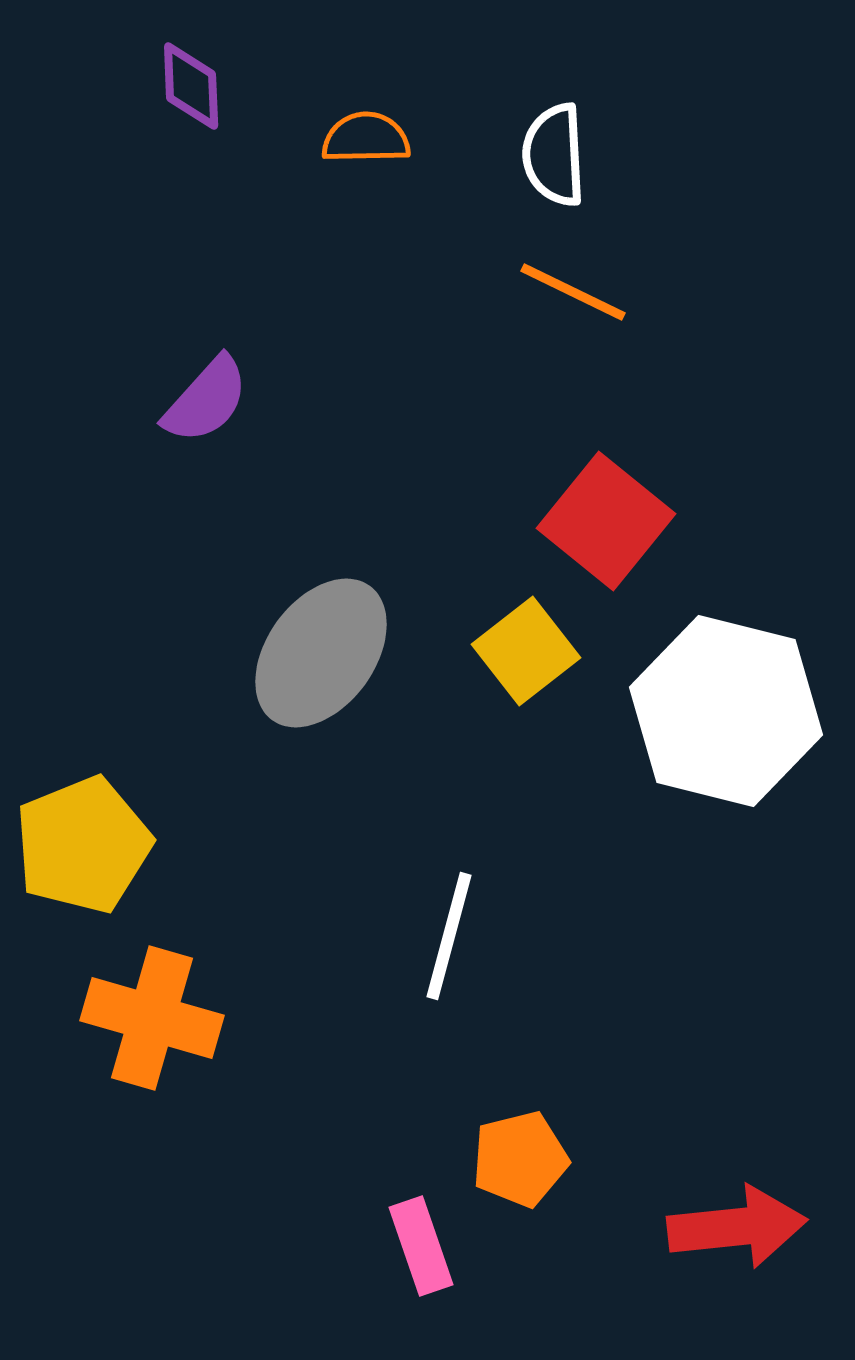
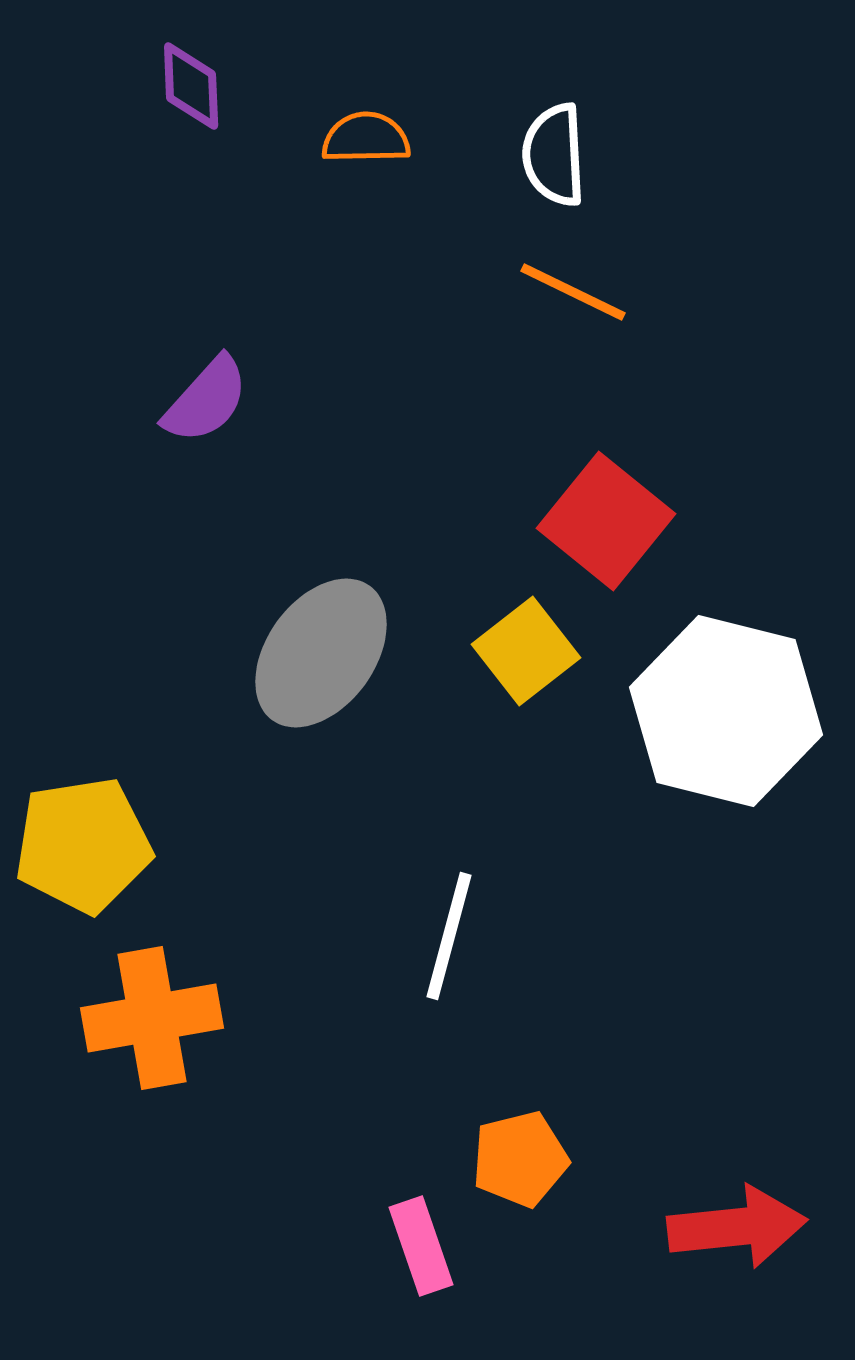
yellow pentagon: rotated 13 degrees clockwise
orange cross: rotated 26 degrees counterclockwise
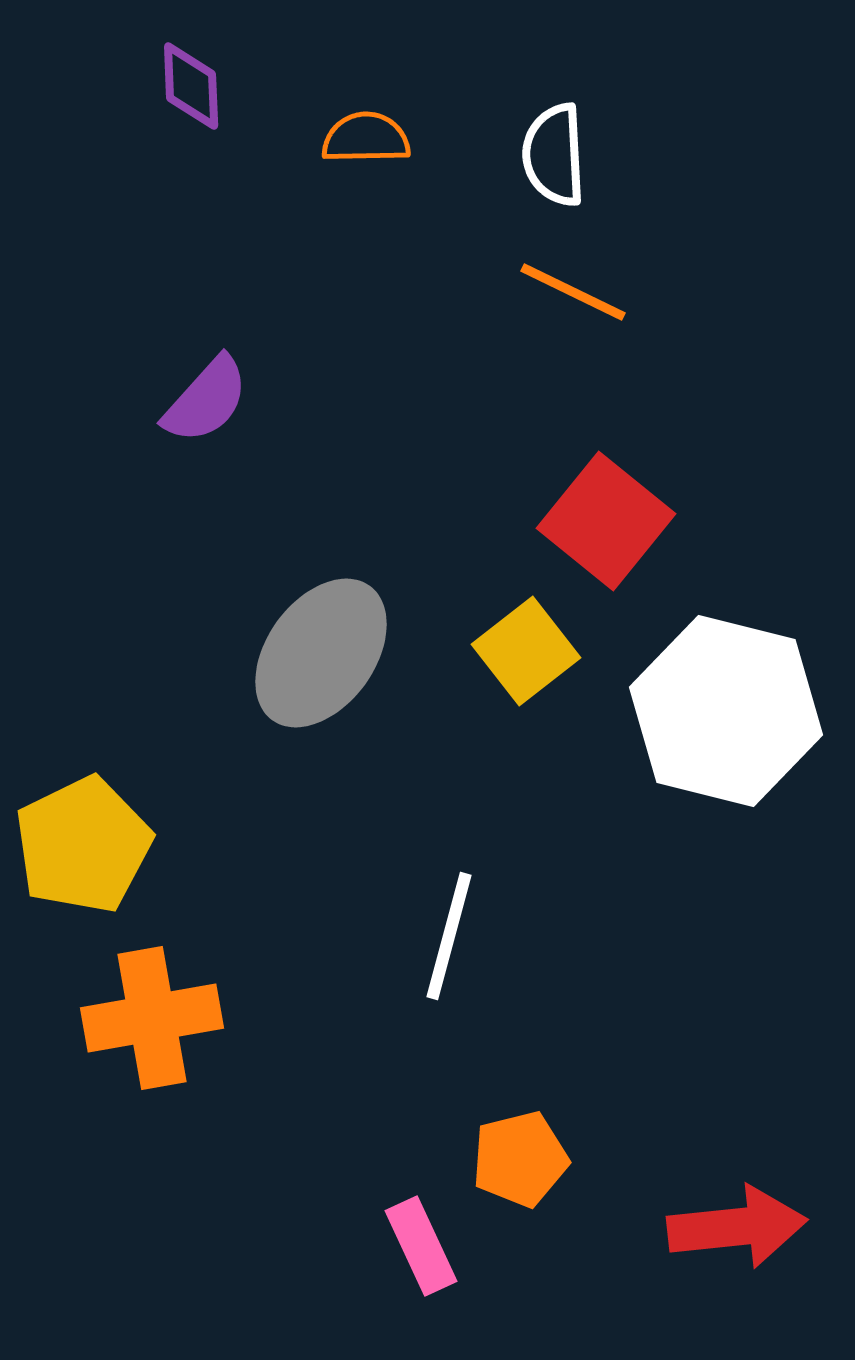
yellow pentagon: rotated 17 degrees counterclockwise
pink rectangle: rotated 6 degrees counterclockwise
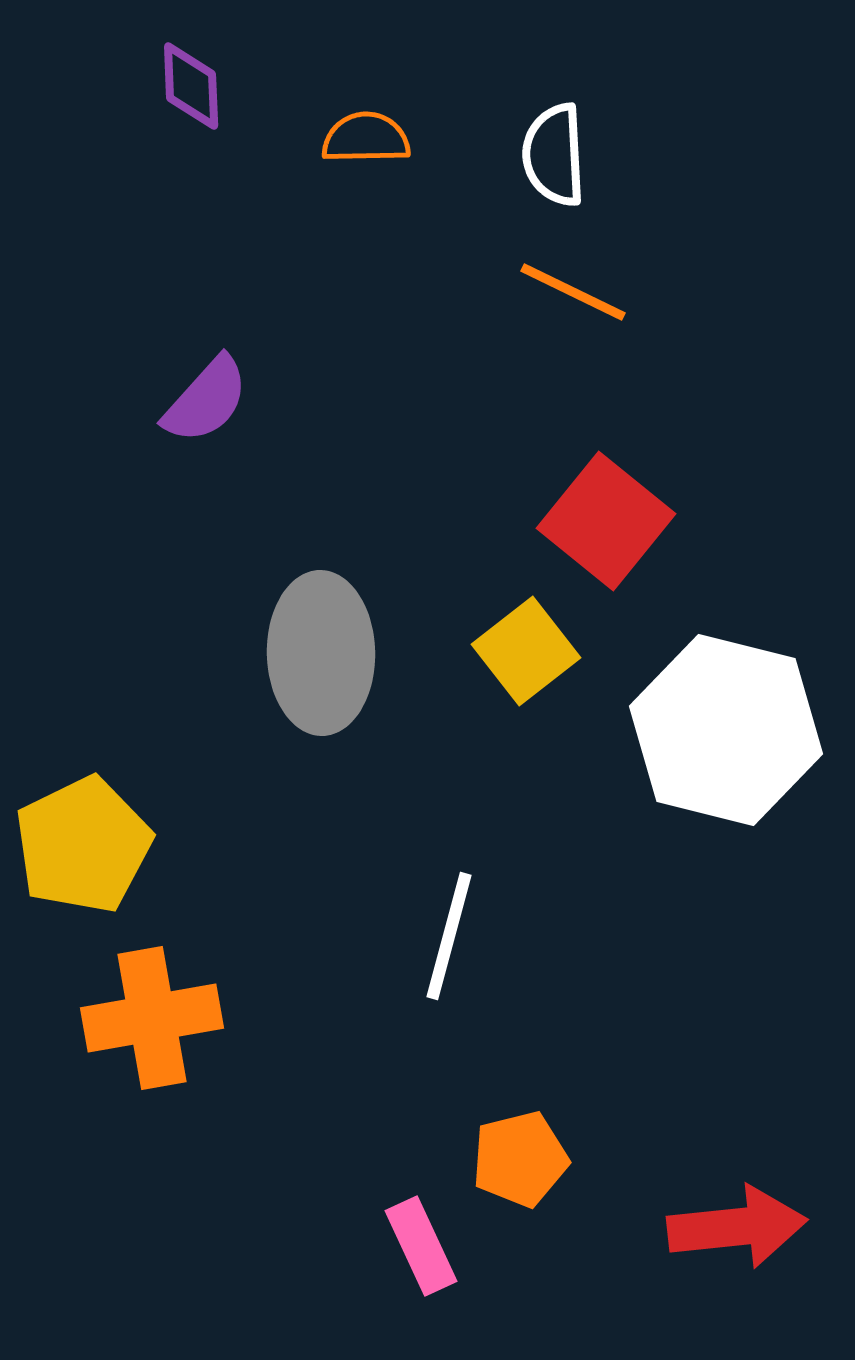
gray ellipse: rotated 37 degrees counterclockwise
white hexagon: moved 19 px down
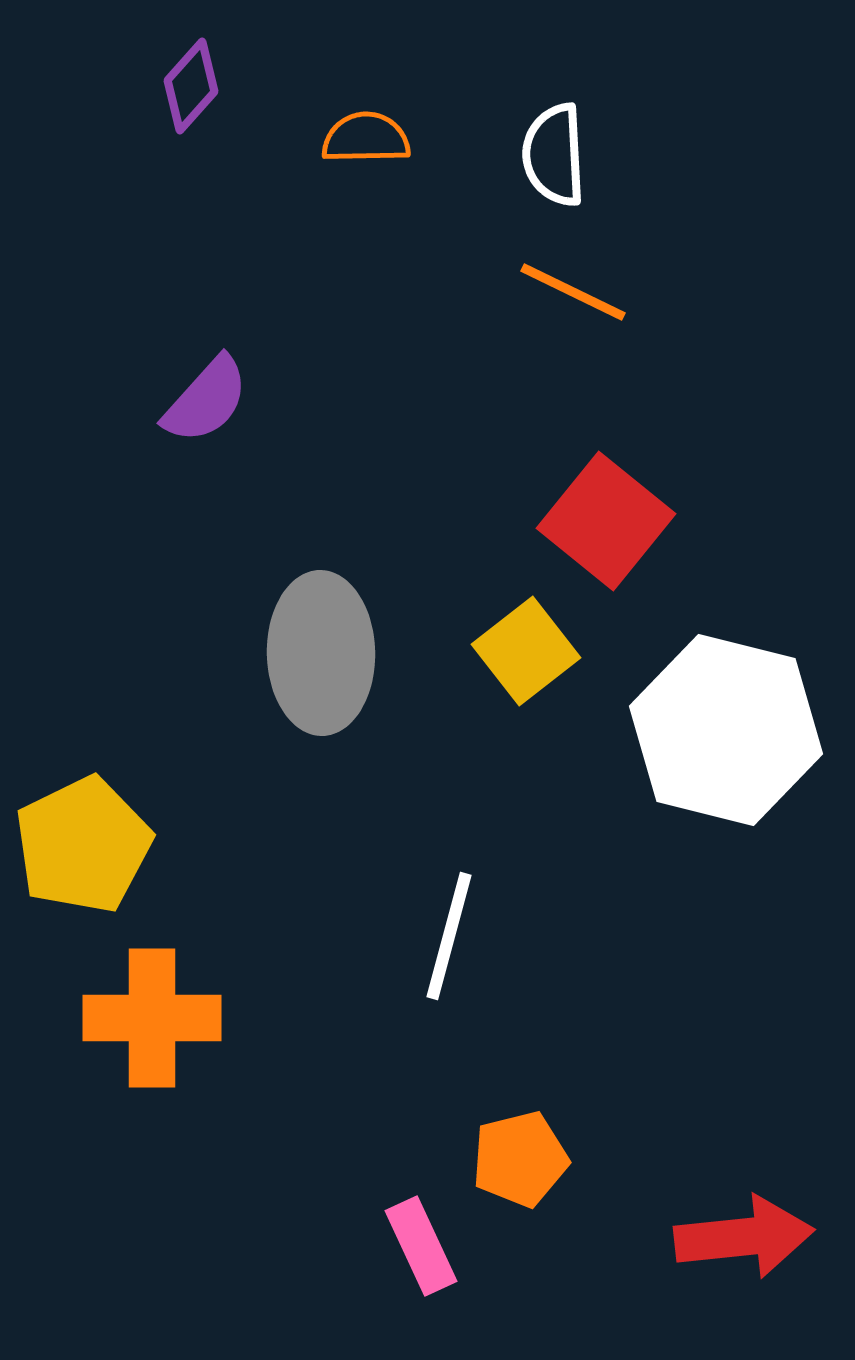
purple diamond: rotated 44 degrees clockwise
orange cross: rotated 10 degrees clockwise
red arrow: moved 7 px right, 10 px down
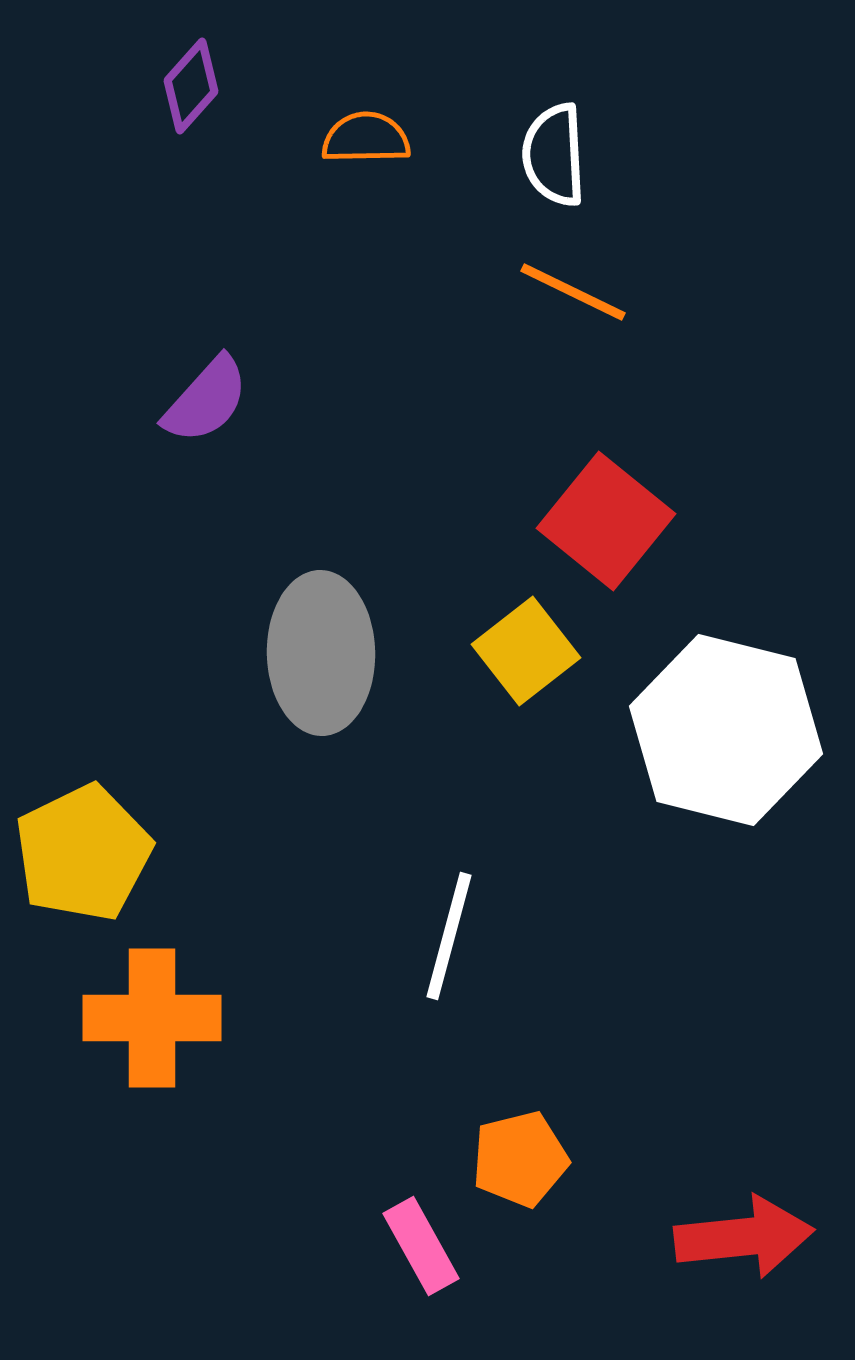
yellow pentagon: moved 8 px down
pink rectangle: rotated 4 degrees counterclockwise
